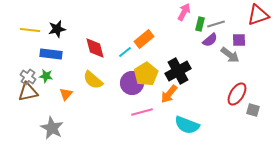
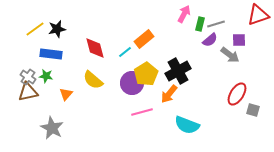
pink arrow: moved 2 px down
yellow line: moved 5 px right, 1 px up; rotated 42 degrees counterclockwise
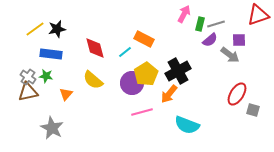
orange rectangle: rotated 66 degrees clockwise
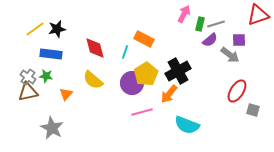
cyan line: rotated 32 degrees counterclockwise
red ellipse: moved 3 px up
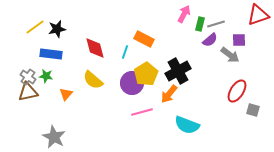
yellow line: moved 2 px up
gray star: moved 2 px right, 9 px down
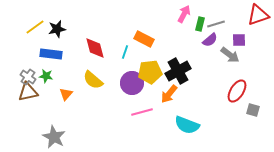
yellow pentagon: moved 4 px right, 2 px up; rotated 25 degrees clockwise
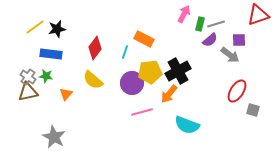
red diamond: rotated 50 degrees clockwise
